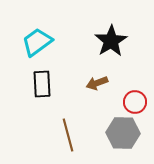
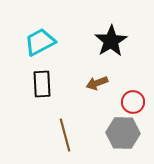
cyan trapezoid: moved 3 px right; rotated 8 degrees clockwise
red circle: moved 2 px left
brown line: moved 3 px left
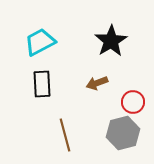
gray hexagon: rotated 16 degrees counterclockwise
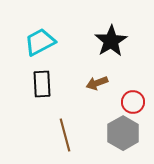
gray hexagon: rotated 16 degrees counterclockwise
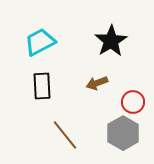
black rectangle: moved 2 px down
brown line: rotated 24 degrees counterclockwise
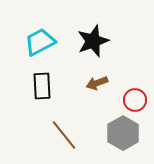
black star: moved 18 px left; rotated 12 degrees clockwise
red circle: moved 2 px right, 2 px up
brown line: moved 1 px left
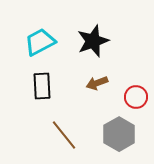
red circle: moved 1 px right, 3 px up
gray hexagon: moved 4 px left, 1 px down
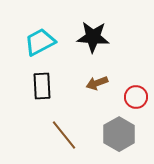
black star: moved 4 px up; rotated 24 degrees clockwise
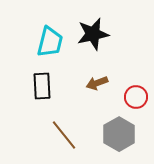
black star: moved 3 px up; rotated 16 degrees counterclockwise
cyan trapezoid: moved 10 px right; rotated 132 degrees clockwise
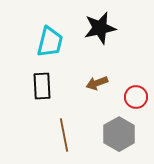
black star: moved 7 px right, 6 px up
brown line: rotated 28 degrees clockwise
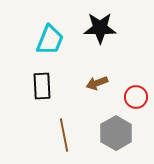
black star: rotated 12 degrees clockwise
cyan trapezoid: moved 2 px up; rotated 8 degrees clockwise
gray hexagon: moved 3 px left, 1 px up
